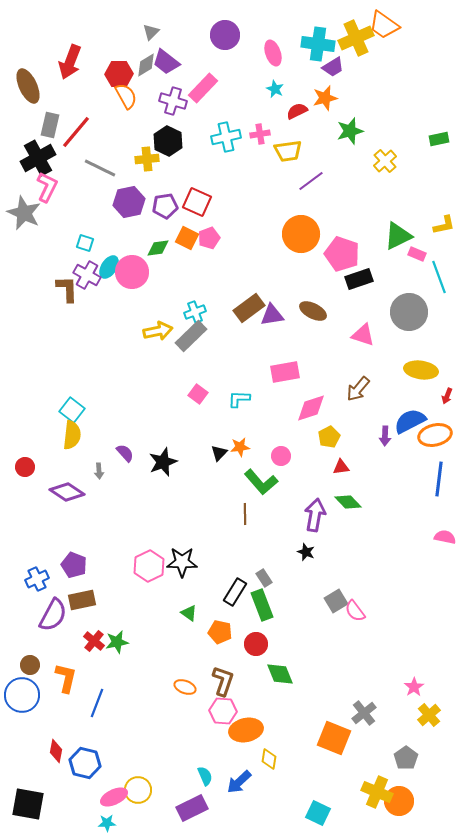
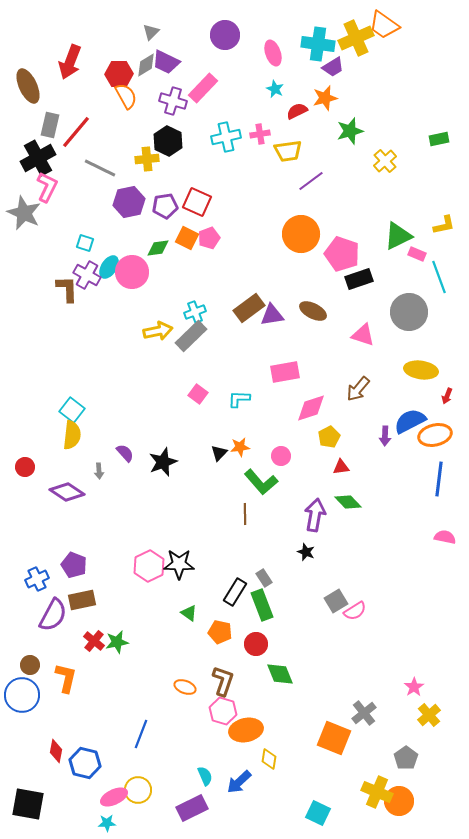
purple trapezoid at (166, 62): rotated 12 degrees counterclockwise
black star at (182, 562): moved 3 px left, 2 px down
pink semicircle at (355, 611): rotated 85 degrees counterclockwise
blue line at (97, 703): moved 44 px right, 31 px down
pink hexagon at (223, 711): rotated 12 degrees clockwise
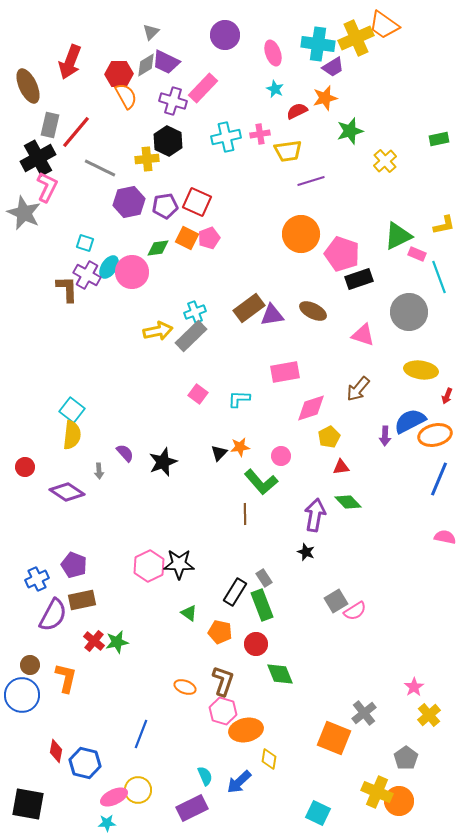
purple line at (311, 181): rotated 20 degrees clockwise
blue line at (439, 479): rotated 16 degrees clockwise
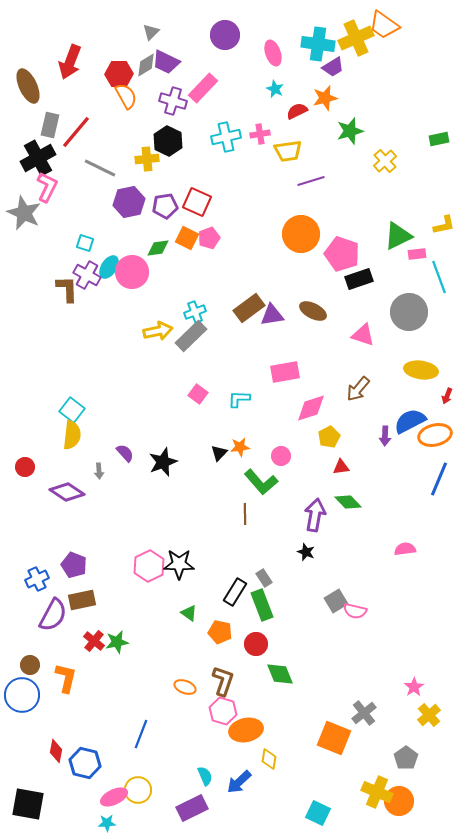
pink rectangle at (417, 254): rotated 30 degrees counterclockwise
pink semicircle at (445, 537): moved 40 px left, 12 px down; rotated 20 degrees counterclockwise
pink semicircle at (355, 611): rotated 45 degrees clockwise
